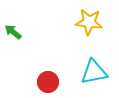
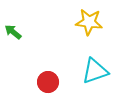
cyan triangle: moved 1 px right, 1 px up; rotated 8 degrees counterclockwise
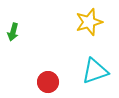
yellow star: rotated 24 degrees counterclockwise
green arrow: rotated 114 degrees counterclockwise
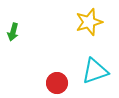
red circle: moved 9 px right, 1 px down
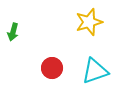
red circle: moved 5 px left, 15 px up
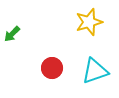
green arrow: moved 1 px left, 2 px down; rotated 30 degrees clockwise
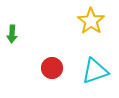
yellow star: moved 2 px right, 1 px up; rotated 20 degrees counterclockwise
green arrow: rotated 42 degrees counterclockwise
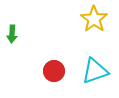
yellow star: moved 3 px right, 2 px up
red circle: moved 2 px right, 3 px down
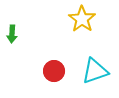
yellow star: moved 12 px left
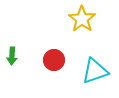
green arrow: moved 22 px down
red circle: moved 11 px up
